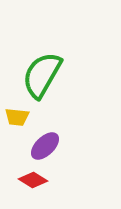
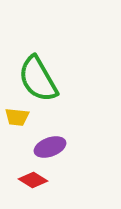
green semicircle: moved 4 px left, 4 px down; rotated 60 degrees counterclockwise
purple ellipse: moved 5 px right, 1 px down; rotated 24 degrees clockwise
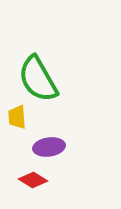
yellow trapezoid: rotated 80 degrees clockwise
purple ellipse: moved 1 px left; rotated 12 degrees clockwise
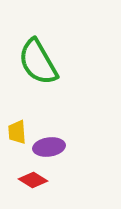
green semicircle: moved 17 px up
yellow trapezoid: moved 15 px down
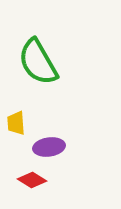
yellow trapezoid: moved 1 px left, 9 px up
red diamond: moved 1 px left
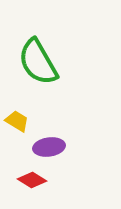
yellow trapezoid: moved 1 px right, 2 px up; rotated 125 degrees clockwise
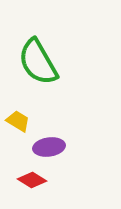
yellow trapezoid: moved 1 px right
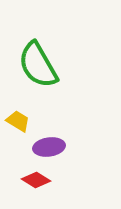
green semicircle: moved 3 px down
red diamond: moved 4 px right
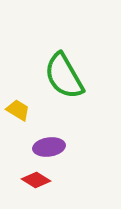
green semicircle: moved 26 px right, 11 px down
yellow trapezoid: moved 11 px up
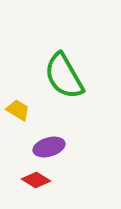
purple ellipse: rotated 8 degrees counterclockwise
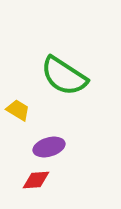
green semicircle: rotated 27 degrees counterclockwise
red diamond: rotated 36 degrees counterclockwise
